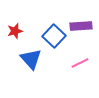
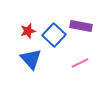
purple rectangle: rotated 15 degrees clockwise
red star: moved 13 px right
blue square: moved 1 px up
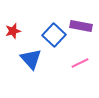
red star: moved 15 px left
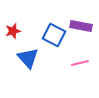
blue square: rotated 15 degrees counterclockwise
blue triangle: moved 3 px left, 1 px up
pink line: rotated 12 degrees clockwise
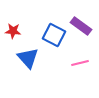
purple rectangle: rotated 25 degrees clockwise
red star: rotated 21 degrees clockwise
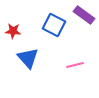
purple rectangle: moved 3 px right, 11 px up
blue square: moved 10 px up
pink line: moved 5 px left, 2 px down
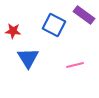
blue triangle: rotated 10 degrees clockwise
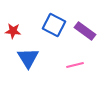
purple rectangle: moved 1 px right, 16 px down
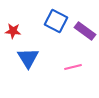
blue square: moved 2 px right, 4 px up
pink line: moved 2 px left, 2 px down
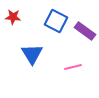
red star: moved 14 px up
blue triangle: moved 4 px right, 4 px up
